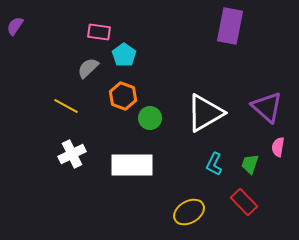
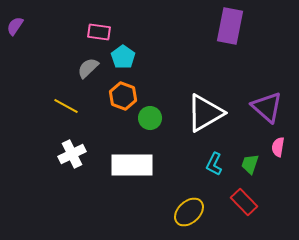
cyan pentagon: moved 1 px left, 2 px down
yellow ellipse: rotated 12 degrees counterclockwise
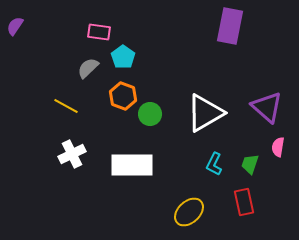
green circle: moved 4 px up
red rectangle: rotated 32 degrees clockwise
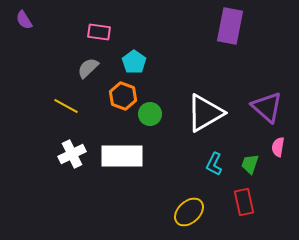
purple semicircle: moved 9 px right, 6 px up; rotated 66 degrees counterclockwise
cyan pentagon: moved 11 px right, 5 px down
white rectangle: moved 10 px left, 9 px up
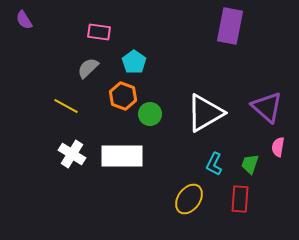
white cross: rotated 32 degrees counterclockwise
red rectangle: moved 4 px left, 3 px up; rotated 16 degrees clockwise
yellow ellipse: moved 13 px up; rotated 12 degrees counterclockwise
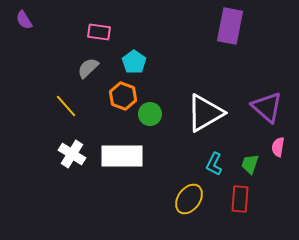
yellow line: rotated 20 degrees clockwise
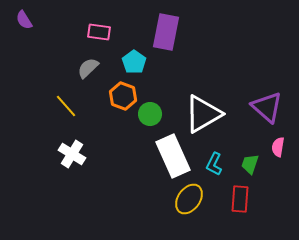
purple rectangle: moved 64 px left, 6 px down
white triangle: moved 2 px left, 1 px down
white rectangle: moved 51 px right; rotated 66 degrees clockwise
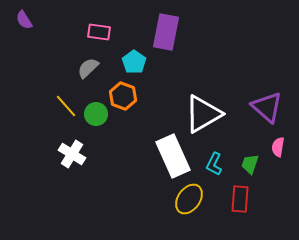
green circle: moved 54 px left
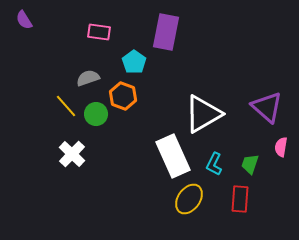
gray semicircle: moved 10 px down; rotated 25 degrees clockwise
pink semicircle: moved 3 px right
white cross: rotated 12 degrees clockwise
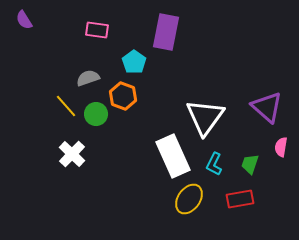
pink rectangle: moved 2 px left, 2 px up
white triangle: moved 2 px right, 3 px down; rotated 24 degrees counterclockwise
red rectangle: rotated 76 degrees clockwise
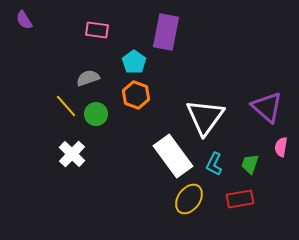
orange hexagon: moved 13 px right, 1 px up
white rectangle: rotated 12 degrees counterclockwise
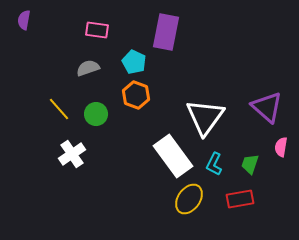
purple semicircle: rotated 42 degrees clockwise
cyan pentagon: rotated 10 degrees counterclockwise
gray semicircle: moved 10 px up
yellow line: moved 7 px left, 3 px down
white cross: rotated 12 degrees clockwise
